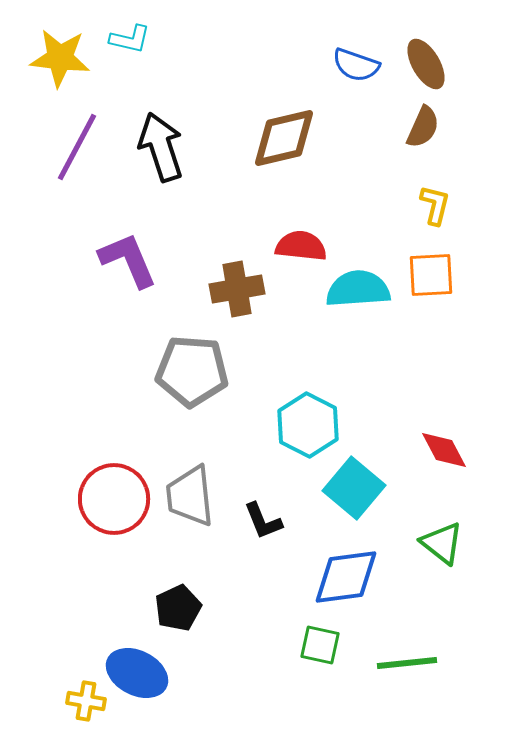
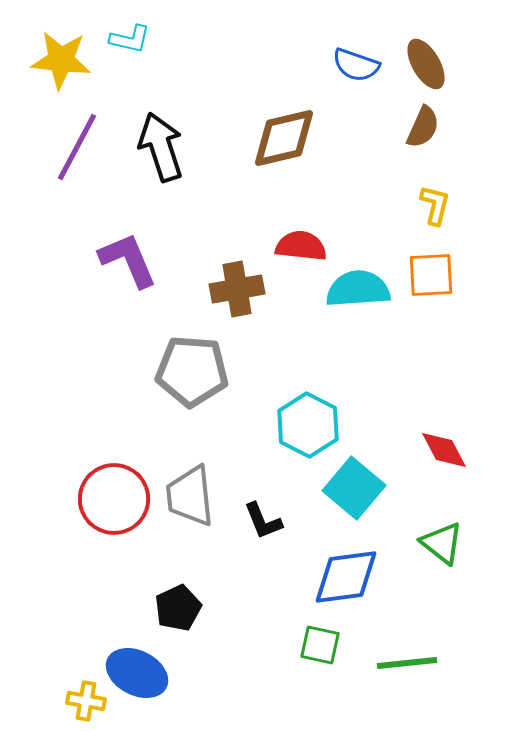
yellow star: moved 1 px right, 2 px down
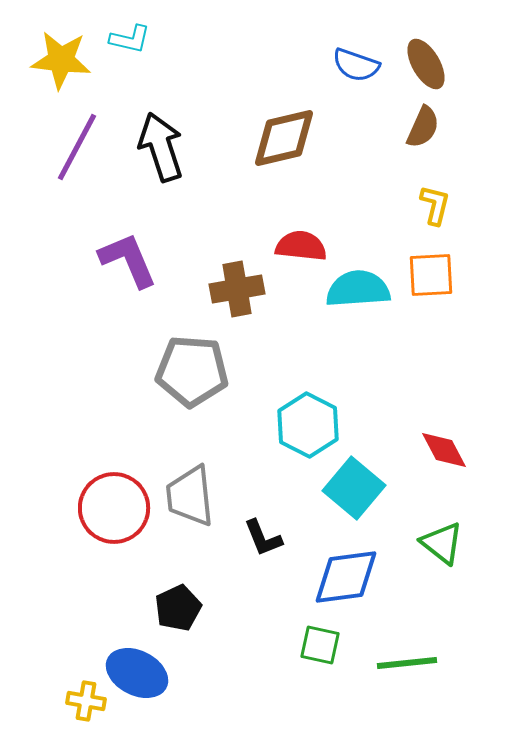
red circle: moved 9 px down
black L-shape: moved 17 px down
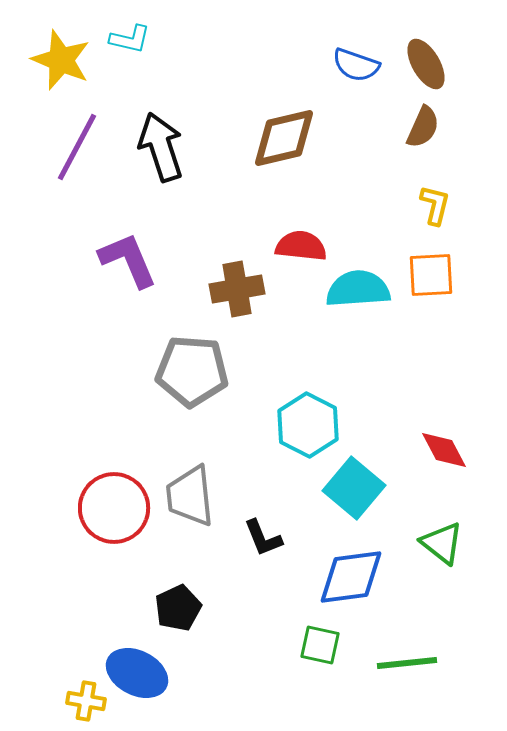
yellow star: rotated 16 degrees clockwise
blue diamond: moved 5 px right
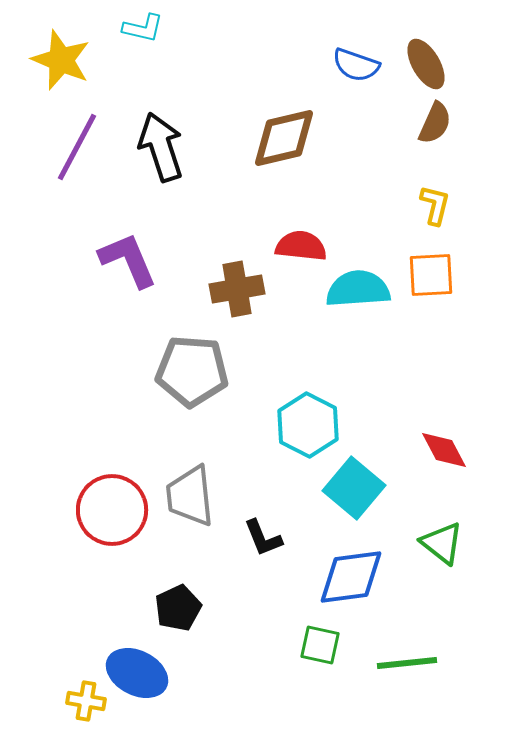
cyan L-shape: moved 13 px right, 11 px up
brown semicircle: moved 12 px right, 4 px up
red circle: moved 2 px left, 2 px down
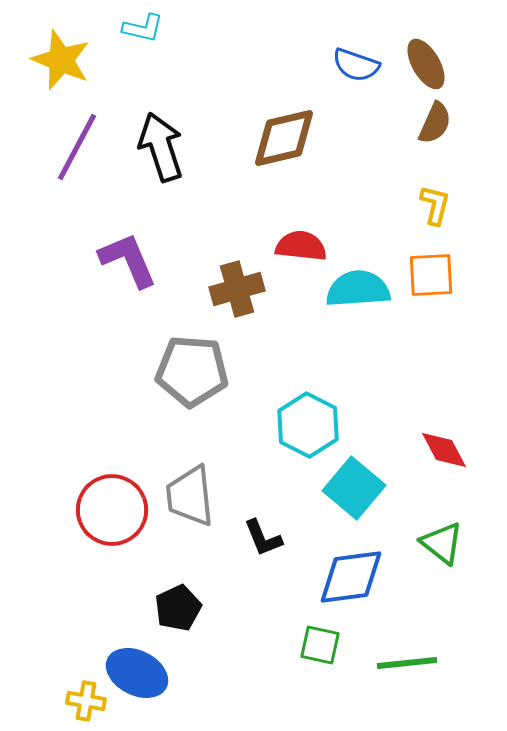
brown cross: rotated 6 degrees counterclockwise
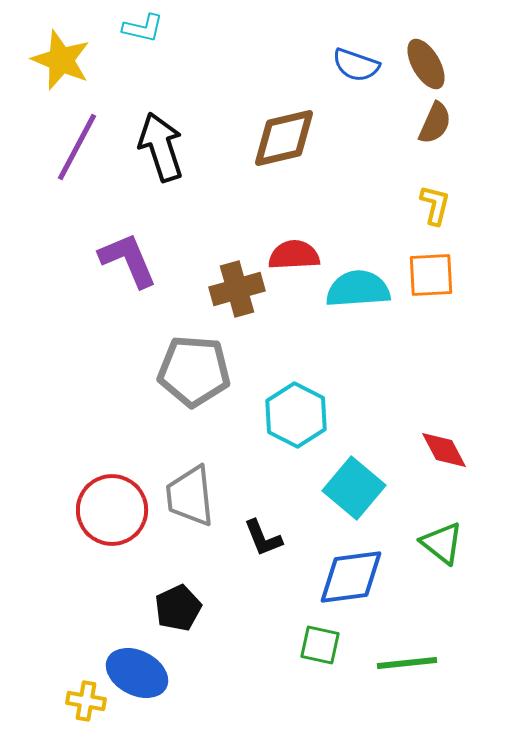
red semicircle: moved 7 px left, 9 px down; rotated 9 degrees counterclockwise
gray pentagon: moved 2 px right
cyan hexagon: moved 12 px left, 10 px up
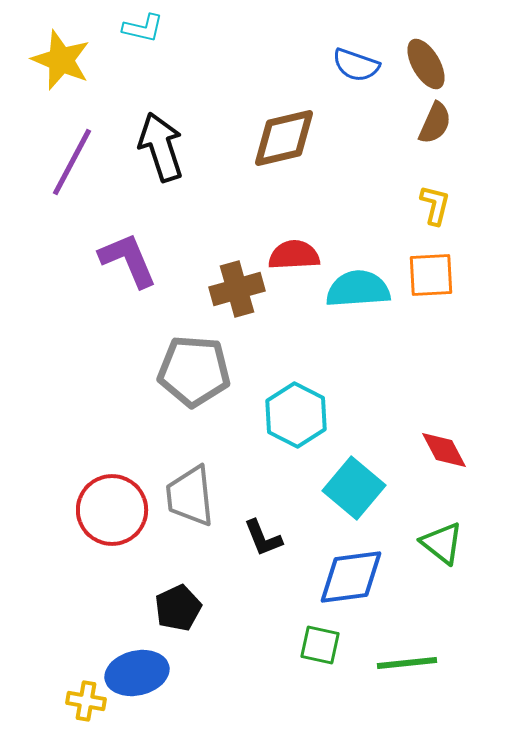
purple line: moved 5 px left, 15 px down
blue ellipse: rotated 40 degrees counterclockwise
